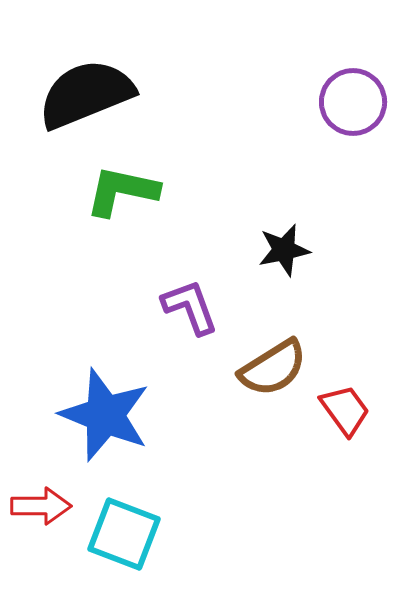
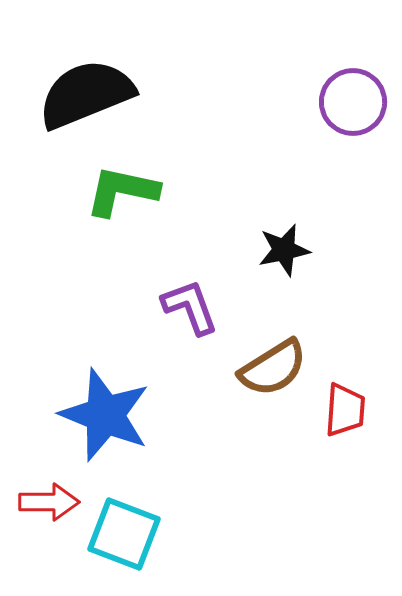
red trapezoid: rotated 40 degrees clockwise
red arrow: moved 8 px right, 4 px up
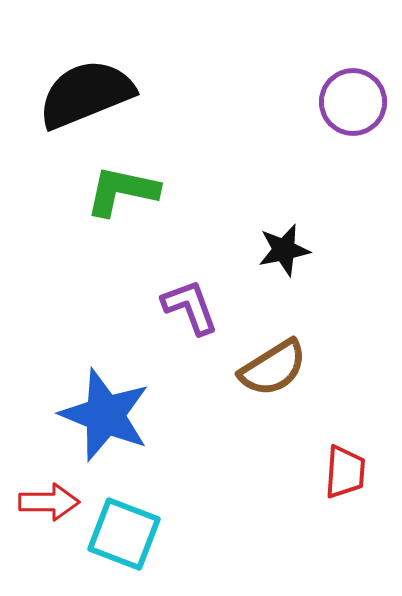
red trapezoid: moved 62 px down
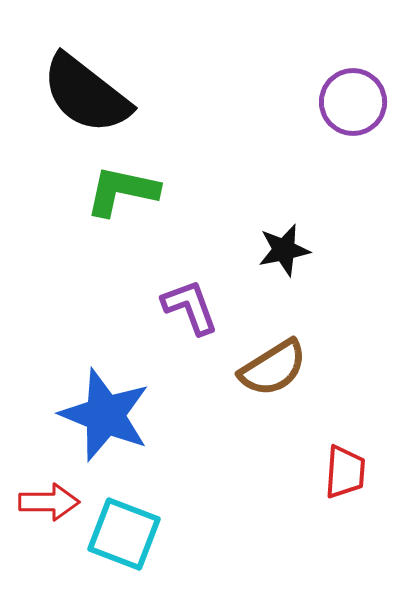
black semicircle: rotated 120 degrees counterclockwise
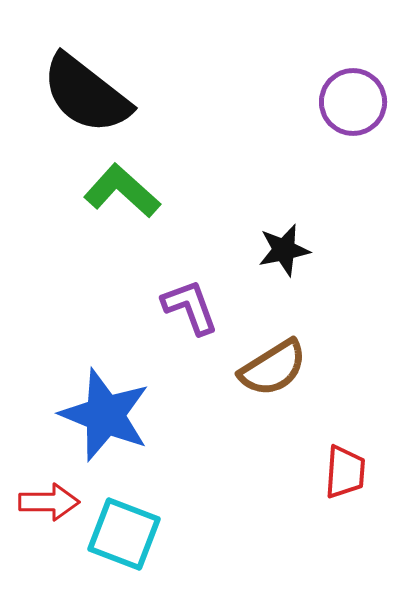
green L-shape: rotated 30 degrees clockwise
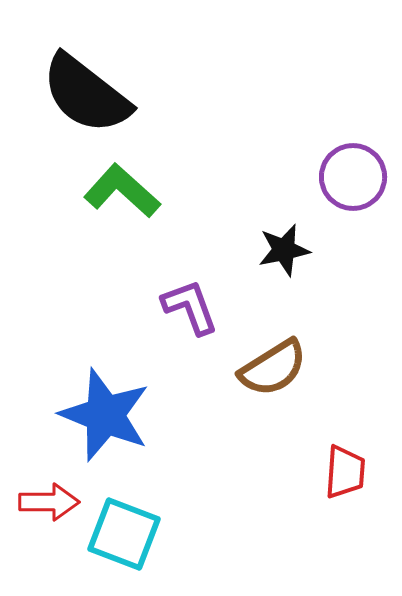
purple circle: moved 75 px down
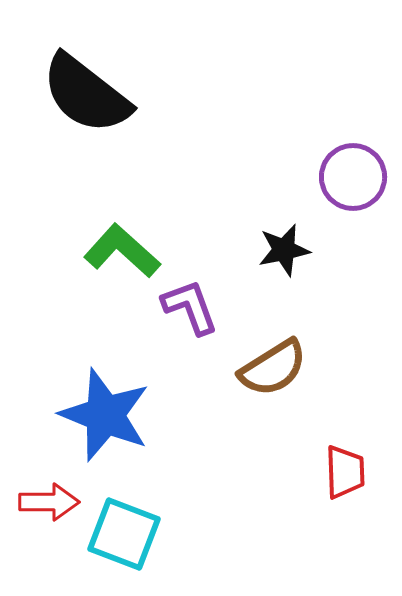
green L-shape: moved 60 px down
red trapezoid: rotated 6 degrees counterclockwise
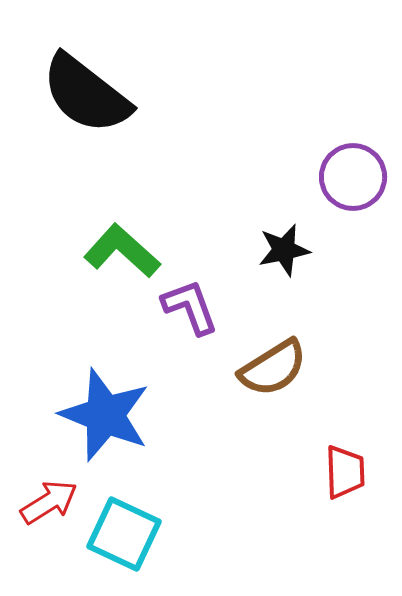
red arrow: rotated 32 degrees counterclockwise
cyan square: rotated 4 degrees clockwise
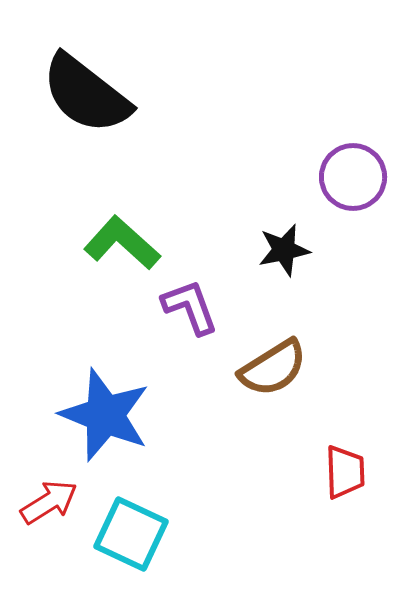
green L-shape: moved 8 px up
cyan square: moved 7 px right
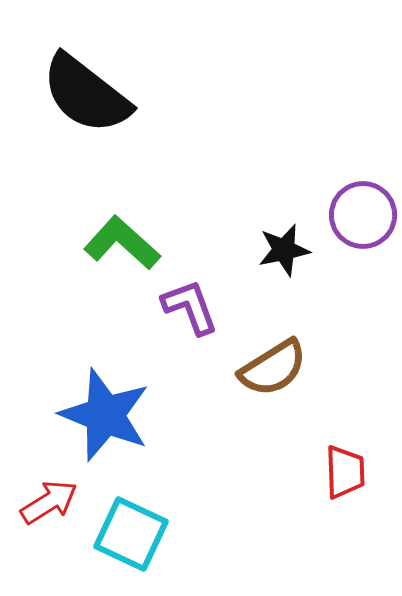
purple circle: moved 10 px right, 38 px down
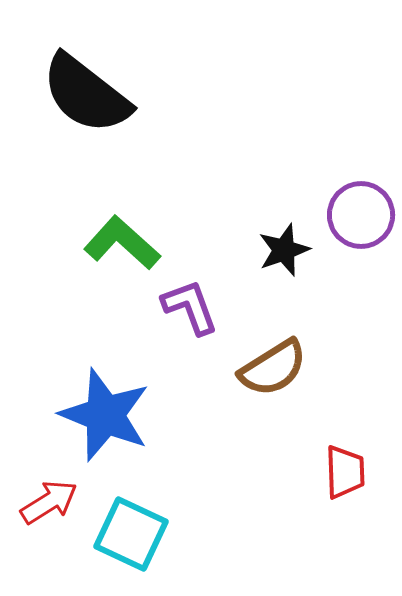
purple circle: moved 2 px left
black star: rotated 8 degrees counterclockwise
